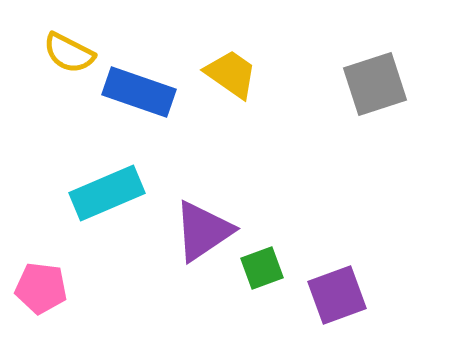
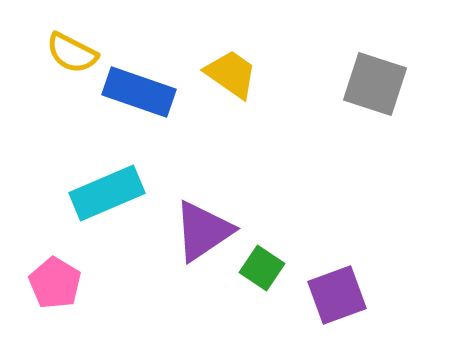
yellow semicircle: moved 3 px right
gray square: rotated 36 degrees clockwise
green square: rotated 36 degrees counterclockwise
pink pentagon: moved 14 px right, 5 px up; rotated 24 degrees clockwise
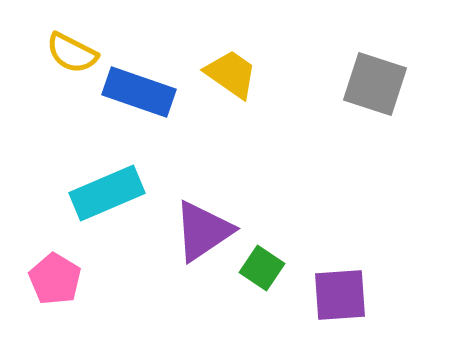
pink pentagon: moved 4 px up
purple square: moved 3 px right; rotated 16 degrees clockwise
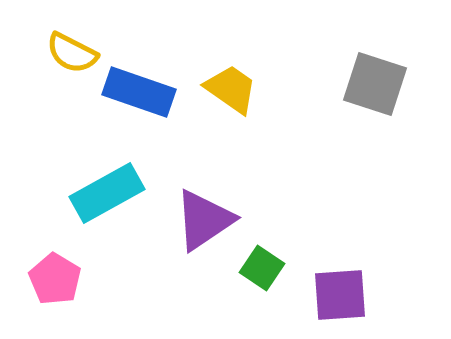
yellow trapezoid: moved 15 px down
cyan rectangle: rotated 6 degrees counterclockwise
purple triangle: moved 1 px right, 11 px up
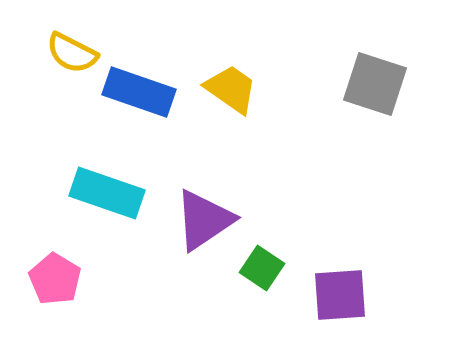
cyan rectangle: rotated 48 degrees clockwise
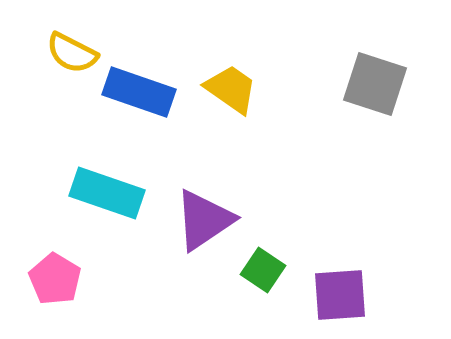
green square: moved 1 px right, 2 px down
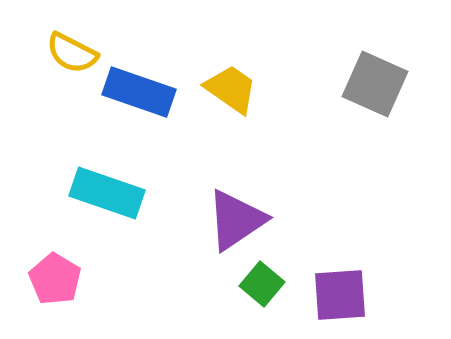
gray square: rotated 6 degrees clockwise
purple triangle: moved 32 px right
green square: moved 1 px left, 14 px down; rotated 6 degrees clockwise
